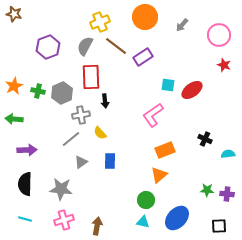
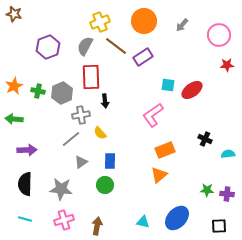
orange circle: moved 1 px left, 4 px down
red star: moved 3 px right; rotated 24 degrees counterclockwise
green circle: moved 41 px left, 15 px up
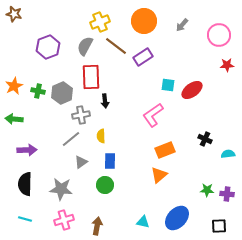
yellow semicircle: moved 1 px right, 3 px down; rotated 40 degrees clockwise
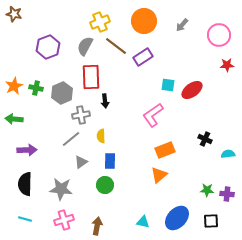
green cross: moved 2 px left, 3 px up
black square: moved 8 px left, 5 px up
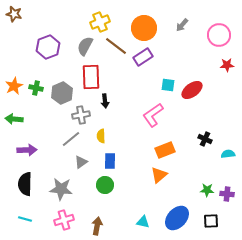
orange circle: moved 7 px down
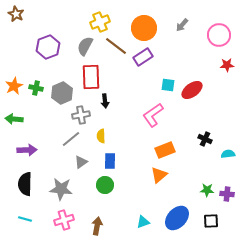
brown star: moved 2 px right; rotated 14 degrees clockwise
cyan triangle: rotated 32 degrees counterclockwise
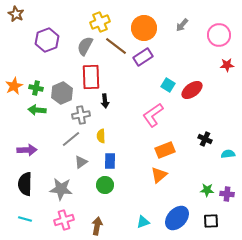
purple hexagon: moved 1 px left, 7 px up
cyan square: rotated 24 degrees clockwise
green arrow: moved 23 px right, 9 px up
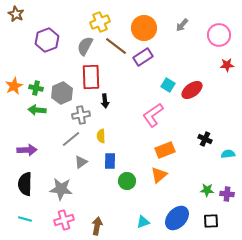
green circle: moved 22 px right, 4 px up
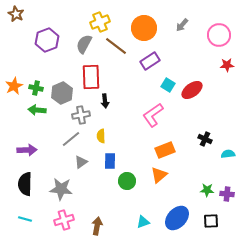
gray semicircle: moved 1 px left, 2 px up
purple rectangle: moved 7 px right, 4 px down
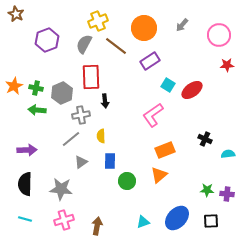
yellow cross: moved 2 px left, 1 px up
